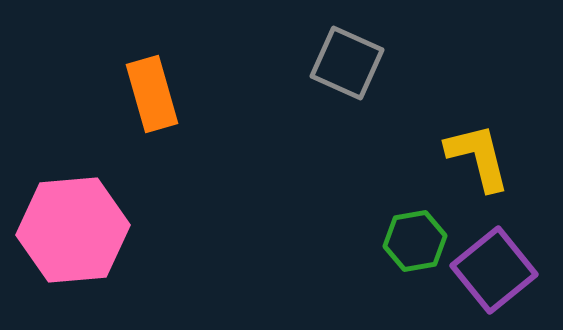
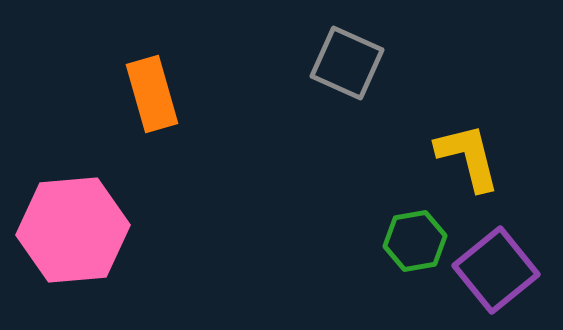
yellow L-shape: moved 10 px left
purple square: moved 2 px right
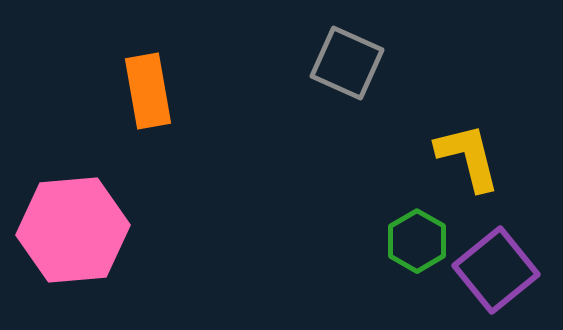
orange rectangle: moved 4 px left, 3 px up; rotated 6 degrees clockwise
green hexagon: moved 2 px right; rotated 20 degrees counterclockwise
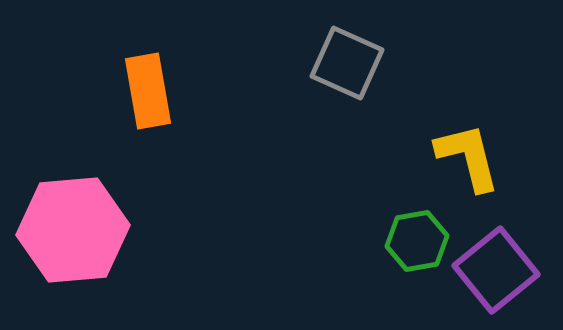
green hexagon: rotated 20 degrees clockwise
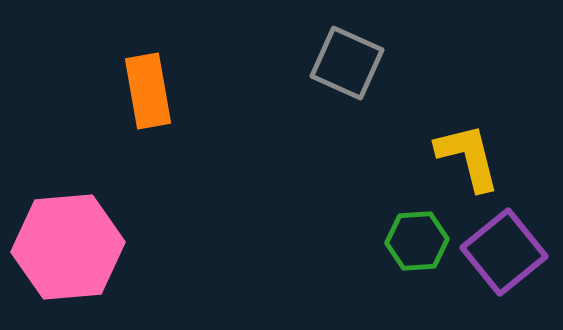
pink hexagon: moved 5 px left, 17 px down
green hexagon: rotated 6 degrees clockwise
purple square: moved 8 px right, 18 px up
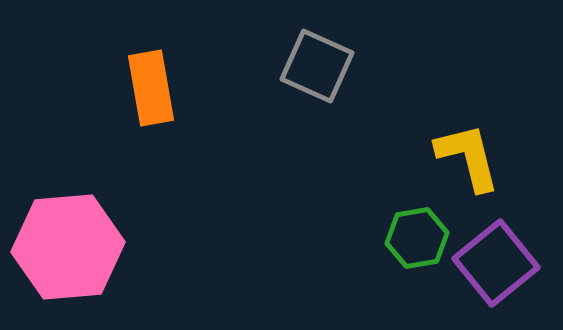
gray square: moved 30 px left, 3 px down
orange rectangle: moved 3 px right, 3 px up
green hexagon: moved 3 px up; rotated 6 degrees counterclockwise
purple square: moved 8 px left, 11 px down
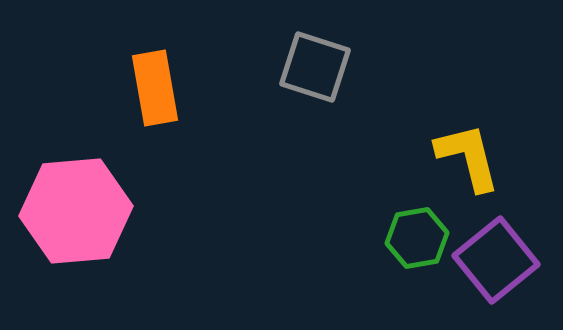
gray square: moved 2 px left, 1 px down; rotated 6 degrees counterclockwise
orange rectangle: moved 4 px right
pink hexagon: moved 8 px right, 36 px up
purple square: moved 3 px up
